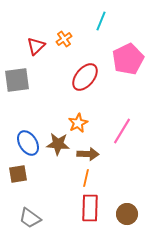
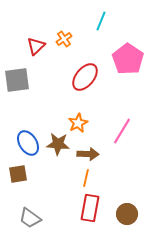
pink pentagon: rotated 12 degrees counterclockwise
red rectangle: rotated 8 degrees clockwise
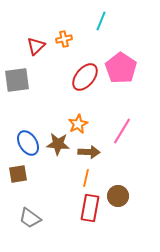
orange cross: rotated 21 degrees clockwise
pink pentagon: moved 7 px left, 9 px down
orange star: moved 1 px down
brown arrow: moved 1 px right, 2 px up
brown circle: moved 9 px left, 18 px up
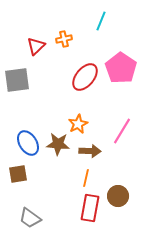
brown arrow: moved 1 px right, 1 px up
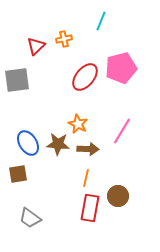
pink pentagon: rotated 24 degrees clockwise
orange star: rotated 18 degrees counterclockwise
brown arrow: moved 2 px left, 2 px up
